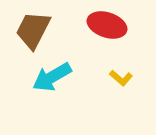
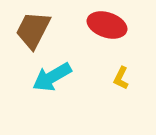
yellow L-shape: rotated 75 degrees clockwise
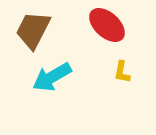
red ellipse: rotated 24 degrees clockwise
yellow L-shape: moved 1 px right, 6 px up; rotated 15 degrees counterclockwise
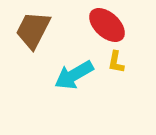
yellow L-shape: moved 6 px left, 10 px up
cyan arrow: moved 22 px right, 2 px up
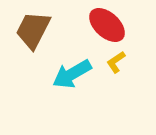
yellow L-shape: rotated 45 degrees clockwise
cyan arrow: moved 2 px left, 1 px up
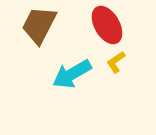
red ellipse: rotated 18 degrees clockwise
brown trapezoid: moved 6 px right, 5 px up
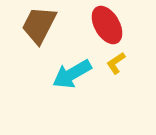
yellow L-shape: moved 1 px down
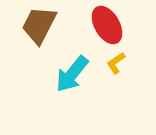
cyan arrow: rotated 21 degrees counterclockwise
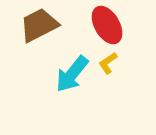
brown trapezoid: rotated 36 degrees clockwise
yellow L-shape: moved 8 px left
